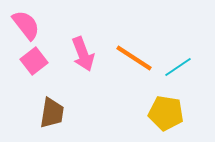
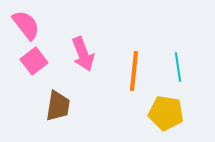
orange line: moved 13 px down; rotated 63 degrees clockwise
cyan line: rotated 64 degrees counterclockwise
brown trapezoid: moved 6 px right, 7 px up
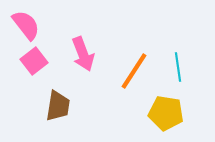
orange line: rotated 27 degrees clockwise
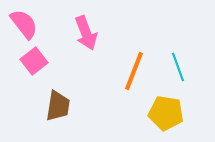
pink semicircle: moved 2 px left, 1 px up
pink arrow: moved 3 px right, 21 px up
cyan line: rotated 12 degrees counterclockwise
orange line: rotated 12 degrees counterclockwise
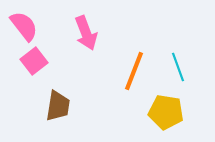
pink semicircle: moved 2 px down
yellow pentagon: moved 1 px up
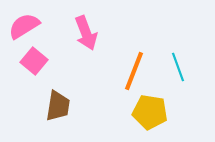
pink semicircle: rotated 84 degrees counterclockwise
pink square: rotated 12 degrees counterclockwise
yellow pentagon: moved 16 px left
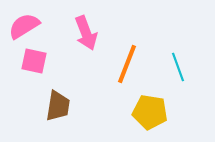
pink square: rotated 28 degrees counterclockwise
orange line: moved 7 px left, 7 px up
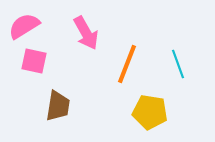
pink arrow: rotated 8 degrees counterclockwise
cyan line: moved 3 px up
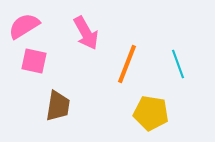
yellow pentagon: moved 1 px right, 1 px down
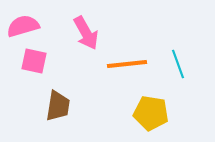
pink semicircle: moved 1 px left; rotated 16 degrees clockwise
orange line: rotated 63 degrees clockwise
